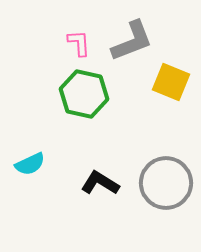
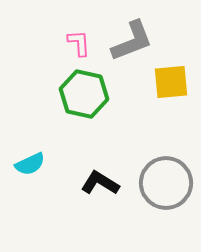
yellow square: rotated 27 degrees counterclockwise
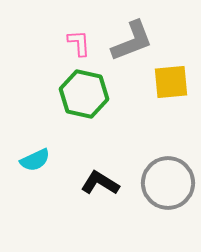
cyan semicircle: moved 5 px right, 4 px up
gray circle: moved 2 px right
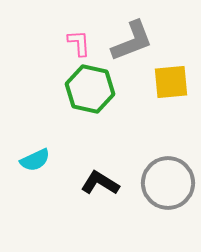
green hexagon: moved 6 px right, 5 px up
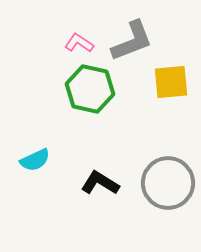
pink L-shape: rotated 52 degrees counterclockwise
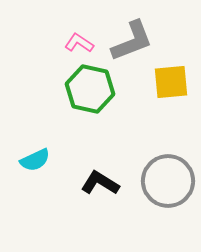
gray circle: moved 2 px up
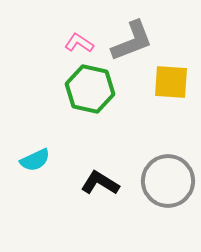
yellow square: rotated 9 degrees clockwise
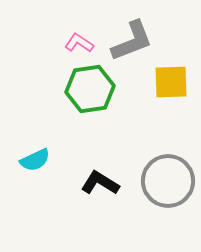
yellow square: rotated 6 degrees counterclockwise
green hexagon: rotated 21 degrees counterclockwise
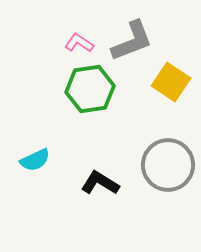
yellow square: rotated 36 degrees clockwise
gray circle: moved 16 px up
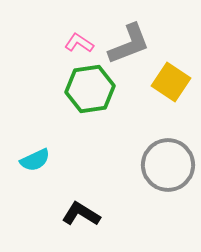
gray L-shape: moved 3 px left, 3 px down
black L-shape: moved 19 px left, 31 px down
